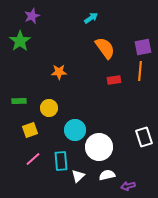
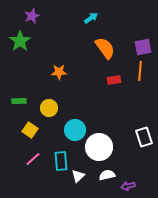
yellow square: rotated 35 degrees counterclockwise
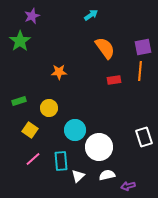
cyan arrow: moved 3 px up
green rectangle: rotated 16 degrees counterclockwise
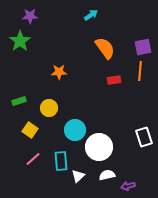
purple star: moved 2 px left; rotated 21 degrees clockwise
